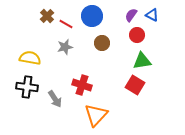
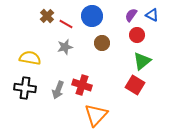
green triangle: rotated 30 degrees counterclockwise
black cross: moved 2 px left, 1 px down
gray arrow: moved 3 px right, 9 px up; rotated 54 degrees clockwise
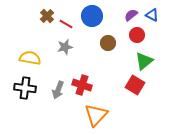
purple semicircle: rotated 16 degrees clockwise
brown circle: moved 6 px right
green triangle: moved 2 px right
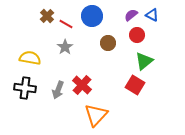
gray star: rotated 21 degrees counterclockwise
red cross: rotated 24 degrees clockwise
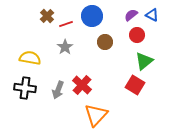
red line: rotated 48 degrees counterclockwise
brown circle: moved 3 px left, 1 px up
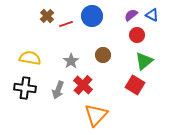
brown circle: moved 2 px left, 13 px down
gray star: moved 6 px right, 14 px down
red cross: moved 1 px right
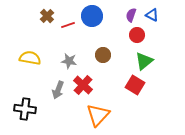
purple semicircle: rotated 32 degrees counterclockwise
red line: moved 2 px right, 1 px down
gray star: moved 2 px left; rotated 28 degrees counterclockwise
black cross: moved 21 px down
orange triangle: moved 2 px right
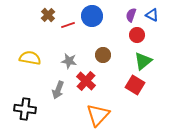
brown cross: moved 1 px right, 1 px up
green triangle: moved 1 px left
red cross: moved 3 px right, 4 px up
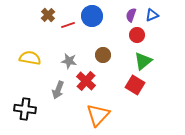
blue triangle: rotated 48 degrees counterclockwise
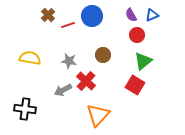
purple semicircle: rotated 48 degrees counterclockwise
gray arrow: moved 5 px right; rotated 42 degrees clockwise
